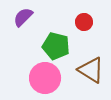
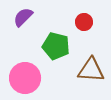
brown triangle: rotated 28 degrees counterclockwise
pink circle: moved 20 px left
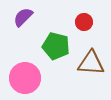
brown triangle: moved 7 px up
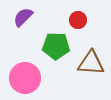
red circle: moved 6 px left, 2 px up
green pentagon: rotated 12 degrees counterclockwise
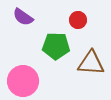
purple semicircle: rotated 100 degrees counterclockwise
pink circle: moved 2 px left, 3 px down
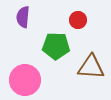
purple semicircle: rotated 60 degrees clockwise
brown triangle: moved 4 px down
pink circle: moved 2 px right, 1 px up
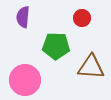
red circle: moved 4 px right, 2 px up
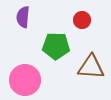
red circle: moved 2 px down
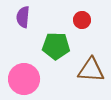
brown triangle: moved 3 px down
pink circle: moved 1 px left, 1 px up
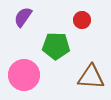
purple semicircle: rotated 30 degrees clockwise
brown triangle: moved 7 px down
pink circle: moved 4 px up
